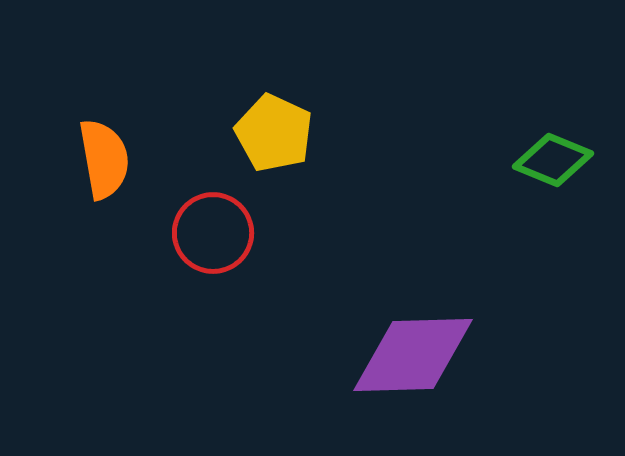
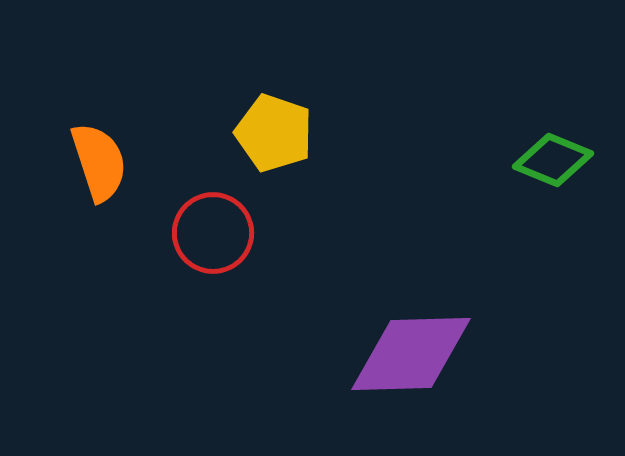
yellow pentagon: rotated 6 degrees counterclockwise
orange semicircle: moved 5 px left, 3 px down; rotated 8 degrees counterclockwise
purple diamond: moved 2 px left, 1 px up
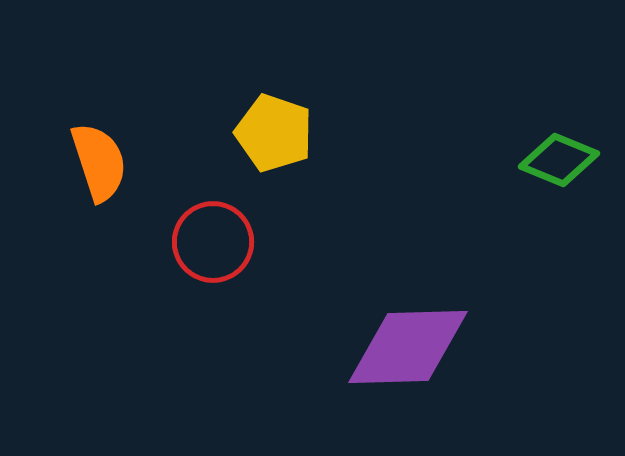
green diamond: moved 6 px right
red circle: moved 9 px down
purple diamond: moved 3 px left, 7 px up
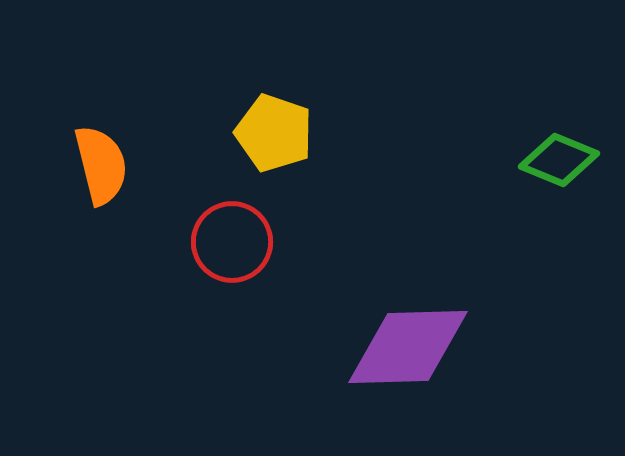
orange semicircle: moved 2 px right, 3 px down; rotated 4 degrees clockwise
red circle: moved 19 px right
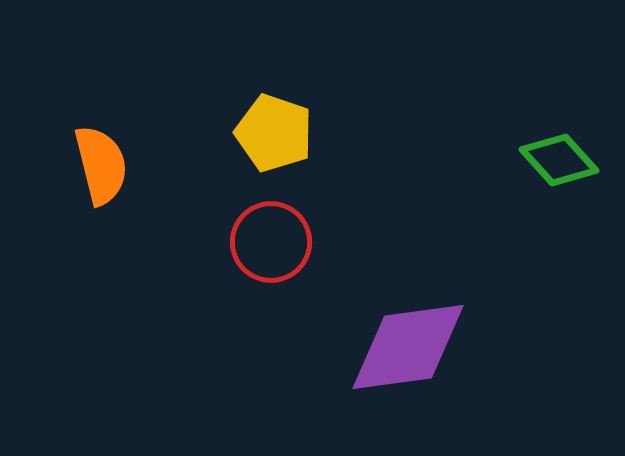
green diamond: rotated 26 degrees clockwise
red circle: moved 39 px right
purple diamond: rotated 6 degrees counterclockwise
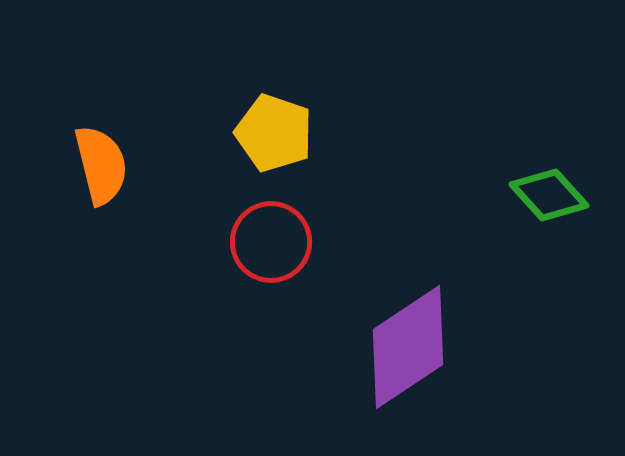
green diamond: moved 10 px left, 35 px down
purple diamond: rotated 26 degrees counterclockwise
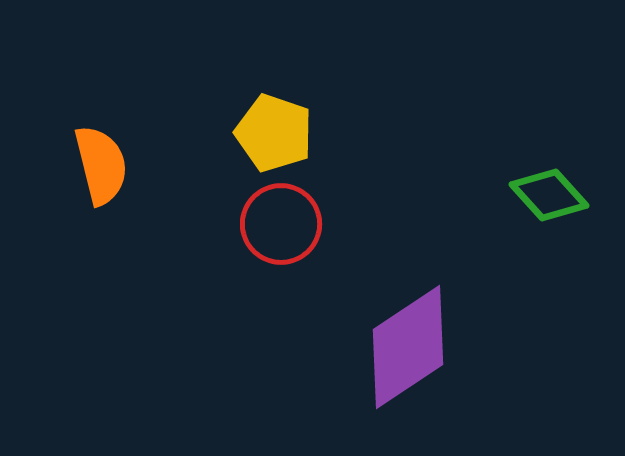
red circle: moved 10 px right, 18 px up
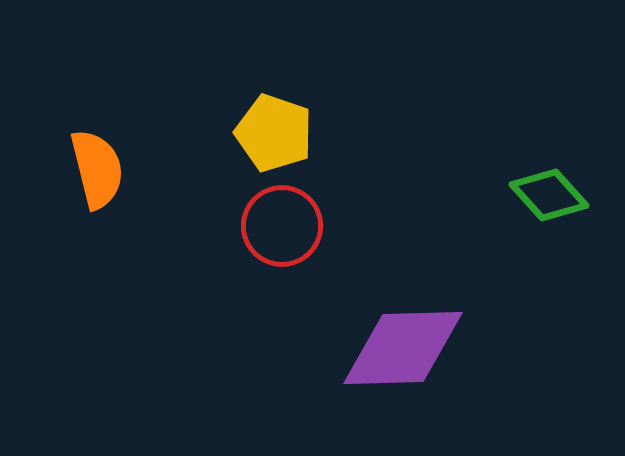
orange semicircle: moved 4 px left, 4 px down
red circle: moved 1 px right, 2 px down
purple diamond: moved 5 px left, 1 px down; rotated 32 degrees clockwise
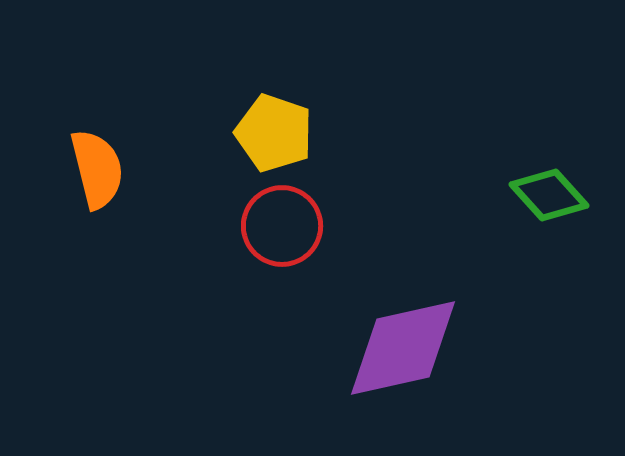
purple diamond: rotated 11 degrees counterclockwise
